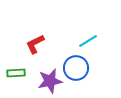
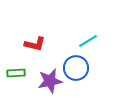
red L-shape: rotated 140 degrees counterclockwise
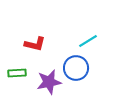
green rectangle: moved 1 px right
purple star: moved 1 px left, 1 px down
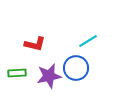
purple star: moved 6 px up
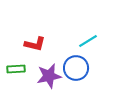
green rectangle: moved 1 px left, 4 px up
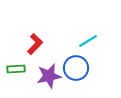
red L-shape: rotated 60 degrees counterclockwise
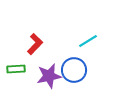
blue circle: moved 2 px left, 2 px down
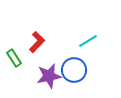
red L-shape: moved 2 px right, 2 px up
green rectangle: moved 2 px left, 11 px up; rotated 60 degrees clockwise
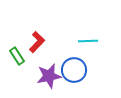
cyan line: rotated 30 degrees clockwise
green rectangle: moved 3 px right, 2 px up
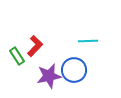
red L-shape: moved 2 px left, 4 px down
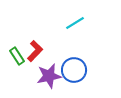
cyan line: moved 13 px left, 18 px up; rotated 30 degrees counterclockwise
red L-shape: moved 5 px down
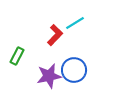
red L-shape: moved 20 px right, 16 px up
green rectangle: rotated 60 degrees clockwise
